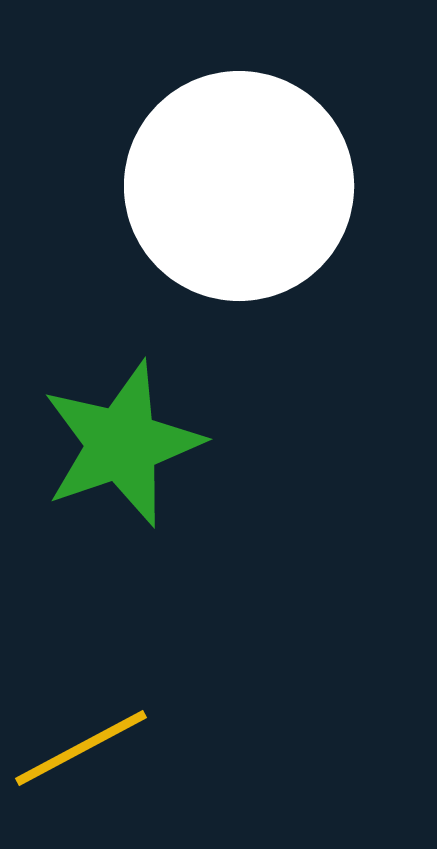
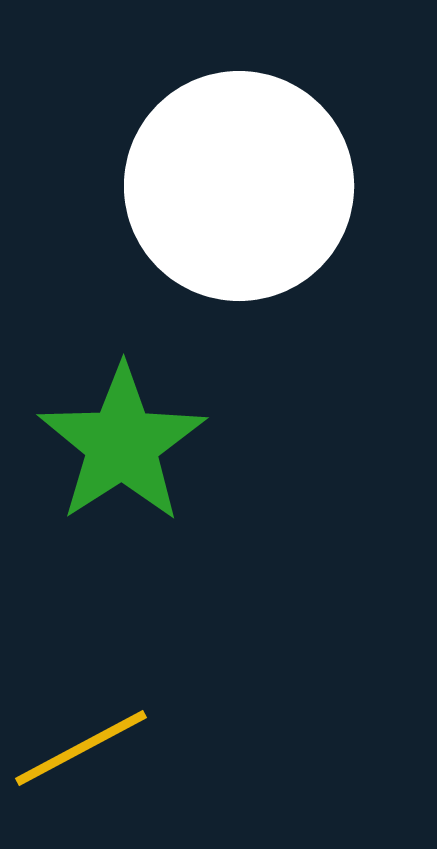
green star: rotated 14 degrees counterclockwise
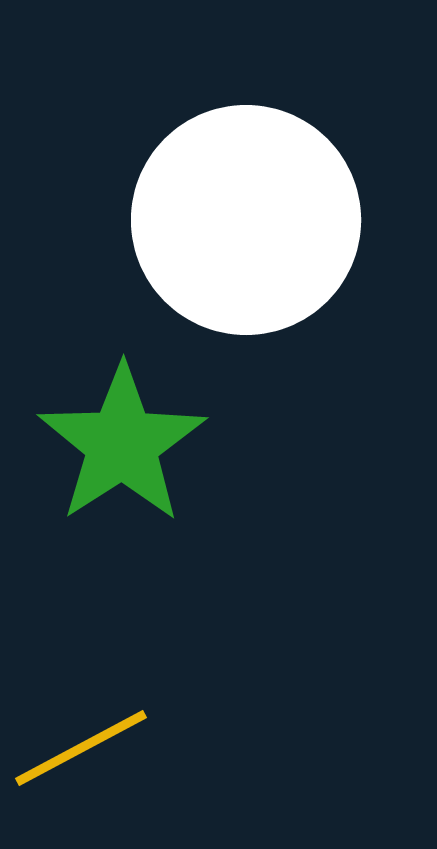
white circle: moved 7 px right, 34 px down
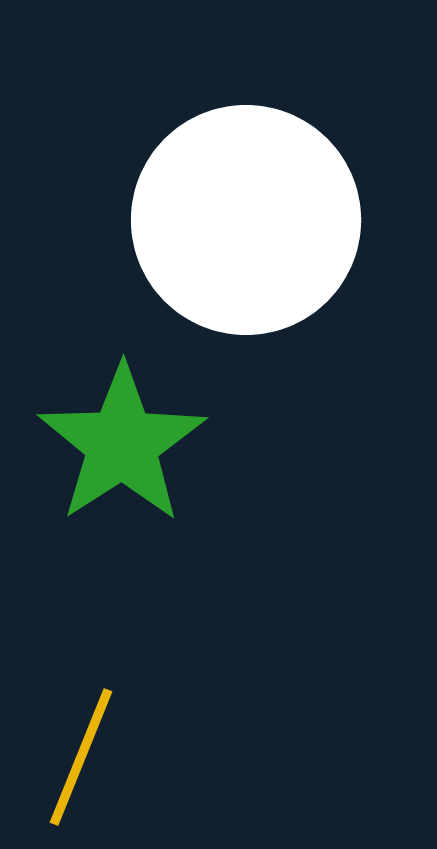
yellow line: moved 9 px down; rotated 40 degrees counterclockwise
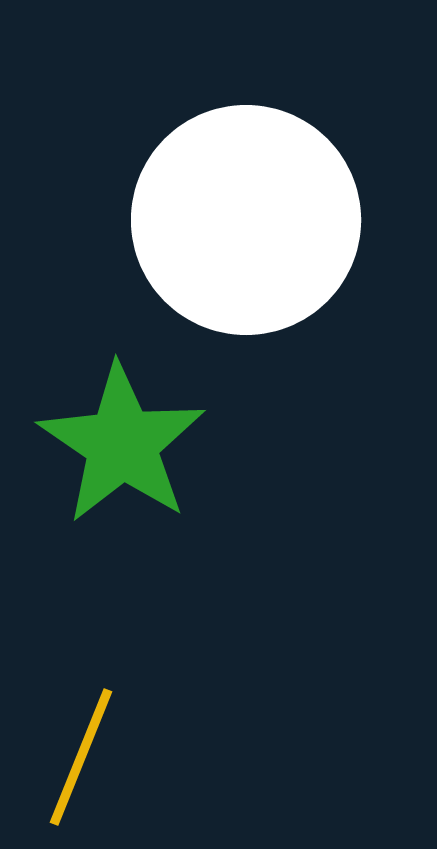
green star: rotated 5 degrees counterclockwise
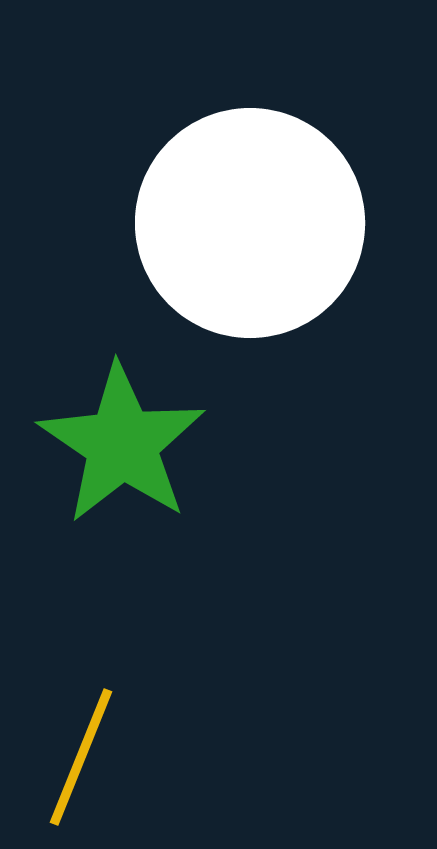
white circle: moved 4 px right, 3 px down
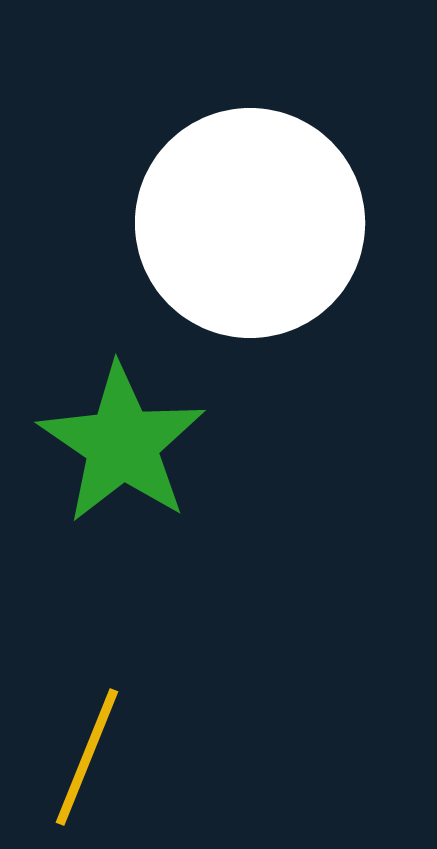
yellow line: moved 6 px right
